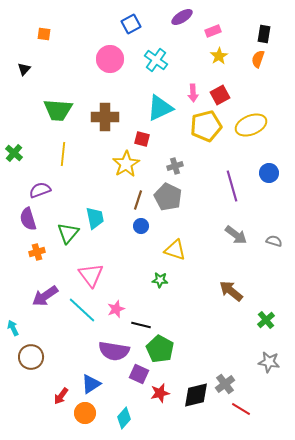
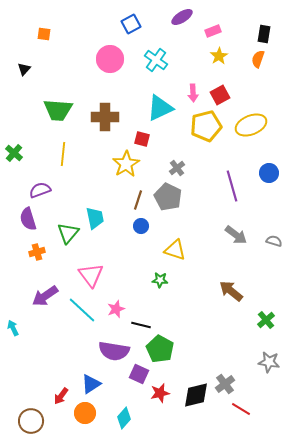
gray cross at (175, 166): moved 2 px right, 2 px down; rotated 21 degrees counterclockwise
brown circle at (31, 357): moved 64 px down
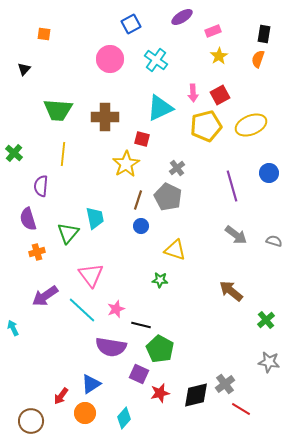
purple semicircle at (40, 190): moved 1 px right, 4 px up; rotated 65 degrees counterclockwise
purple semicircle at (114, 351): moved 3 px left, 4 px up
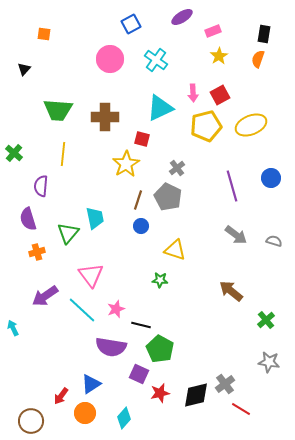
blue circle at (269, 173): moved 2 px right, 5 px down
